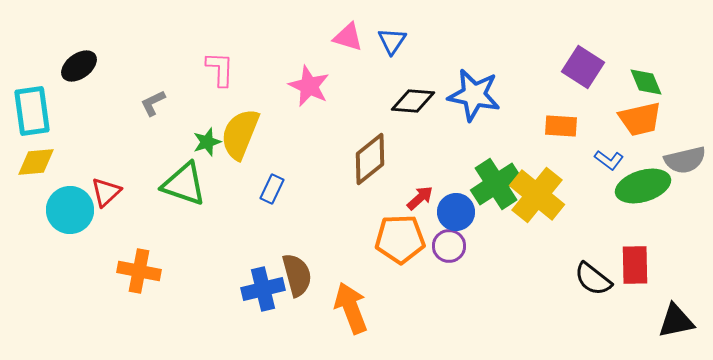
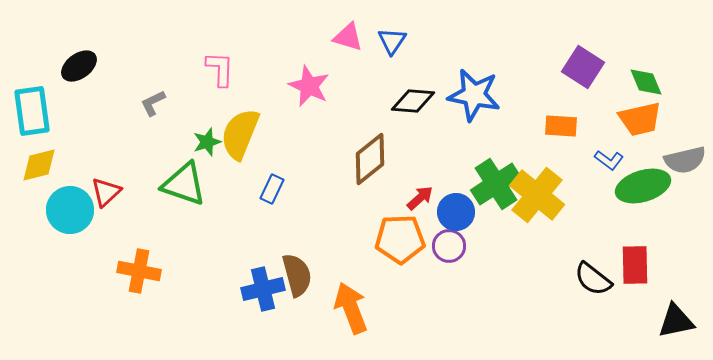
yellow diamond: moved 3 px right, 3 px down; rotated 9 degrees counterclockwise
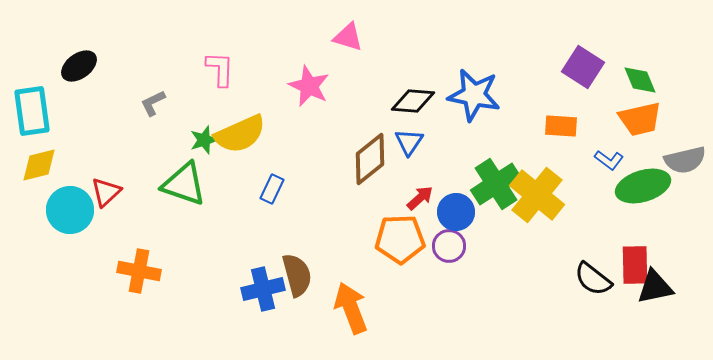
blue triangle: moved 17 px right, 101 px down
green diamond: moved 6 px left, 2 px up
yellow semicircle: rotated 136 degrees counterclockwise
green star: moved 3 px left, 2 px up
black triangle: moved 21 px left, 34 px up
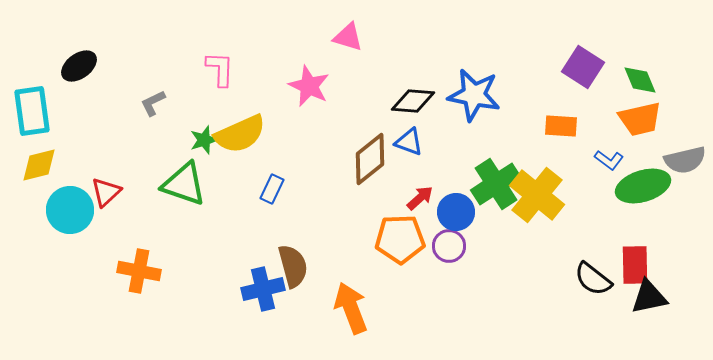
blue triangle: rotated 44 degrees counterclockwise
brown semicircle: moved 4 px left, 9 px up
black triangle: moved 6 px left, 10 px down
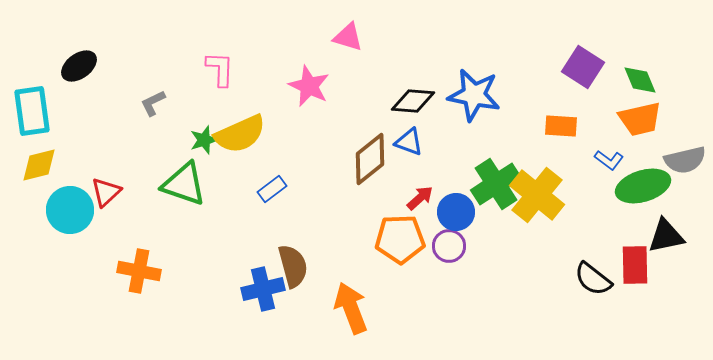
blue rectangle: rotated 28 degrees clockwise
black triangle: moved 17 px right, 61 px up
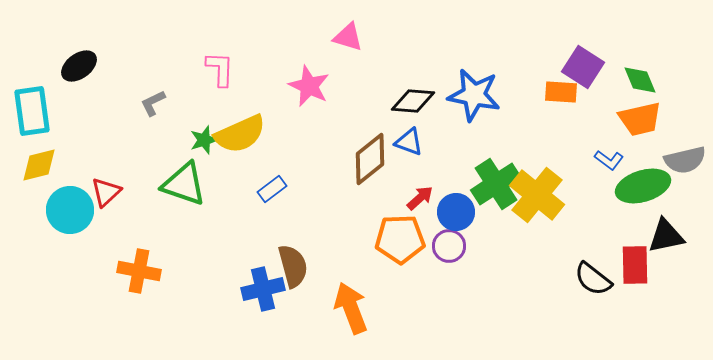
orange rectangle: moved 34 px up
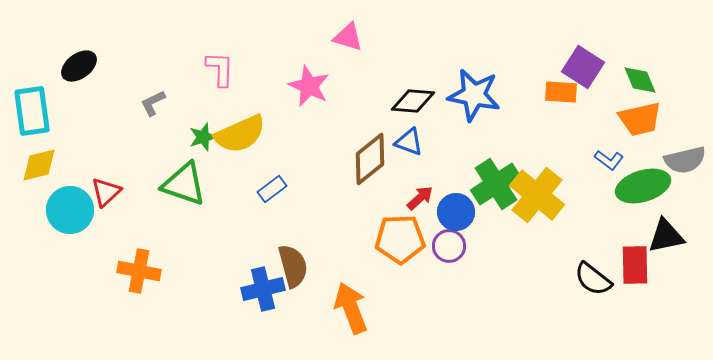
green star: moved 1 px left, 3 px up
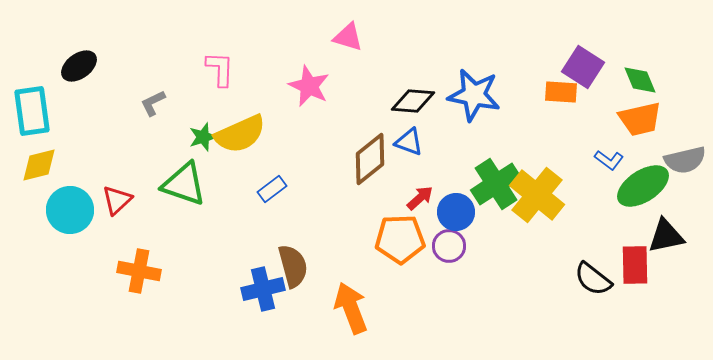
green ellipse: rotated 16 degrees counterclockwise
red triangle: moved 11 px right, 8 px down
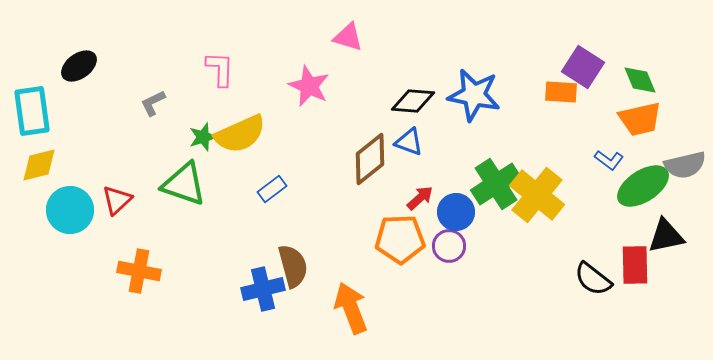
gray semicircle: moved 5 px down
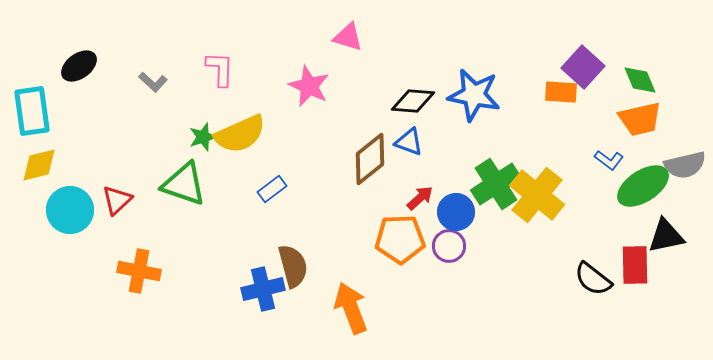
purple square: rotated 9 degrees clockwise
gray L-shape: moved 21 px up; rotated 112 degrees counterclockwise
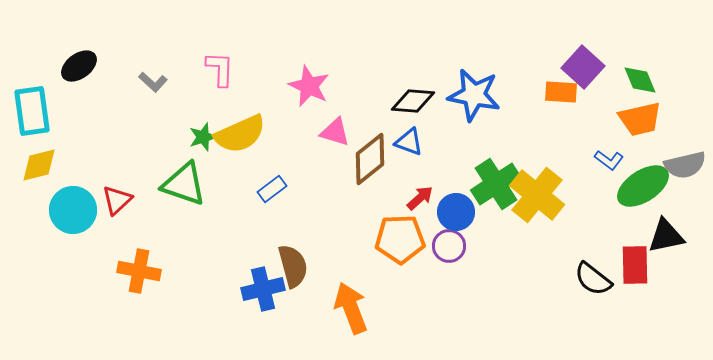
pink triangle: moved 13 px left, 95 px down
cyan circle: moved 3 px right
